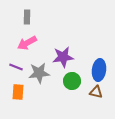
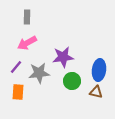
purple line: rotated 72 degrees counterclockwise
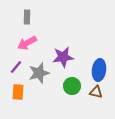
gray star: rotated 10 degrees counterclockwise
green circle: moved 5 px down
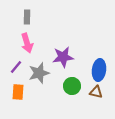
pink arrow: rotated 78 degrees counterclockwise
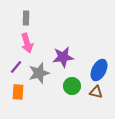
gray rectangle: moved 1 px left, 1 px down
blue ellipse: rotated 20 degrees clockwise
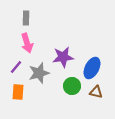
blue ellipse: moved 7 px left, 2 px up
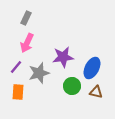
gray rectangle: rotated 24 degrees clockwise
pink arrow: rotated 42 degrees clockwise
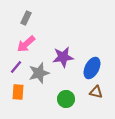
pink arrow: moved 1 px left, 1 px down; rotated 24 degrees clockwise
green circle: moved 6 px left, 13 px down
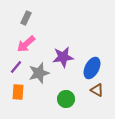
brown triangle: moved 1 px right, 2 px up; rotated 16 degrees clockwise
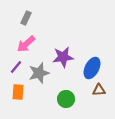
brown triangle: moved 2 px right; rotated 32 degrees counterclockwise
